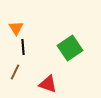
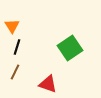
orange triangle: moved 4 px left, 2 px up
black line: moved 6 px left; rotated 21 degrees clockwise
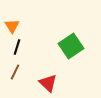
green square: moved 1 px right, 2 px up
red triangle: moved 1 px up; rotated 24 degrees clockwise
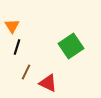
brown line: moved 11 px right
red triangle: rotated 18 degrees counterclockwise
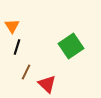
red triangle: moved 1 px left, 1 px down; rotated 18 degrees clockwise
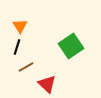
orange triangle: moved 8 px right
brown line: moved 5 px up; rotated 35 degrees clockwise
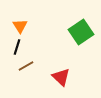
green square: moved 10 px right, 14 px up
brown line: moved 1 px up
red triangle: moved 14 px right, 7 px up
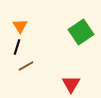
red triangle: moved 10 px right, 7 px down; rotated 18 degrees clockwise
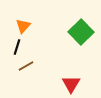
orange triangle: moved 3 px right; rotated 14 degrees clockwise
green square: rotated 10 degrees counterclockwise
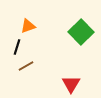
orange triangle: moved 5 px right; rotated 28 degrees clockwise
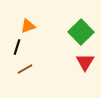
brown line: moved 1 px left, 3 px down
red triangle: moved 14 px right, 22 px up
